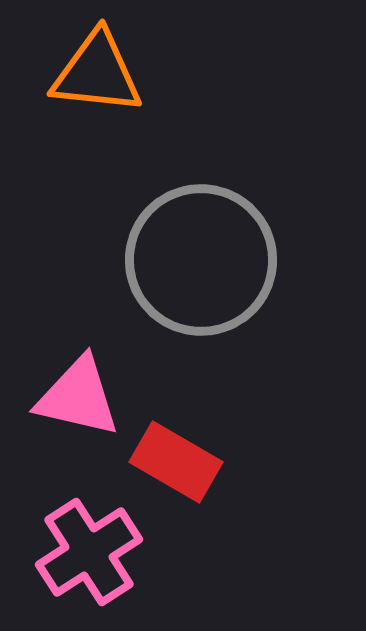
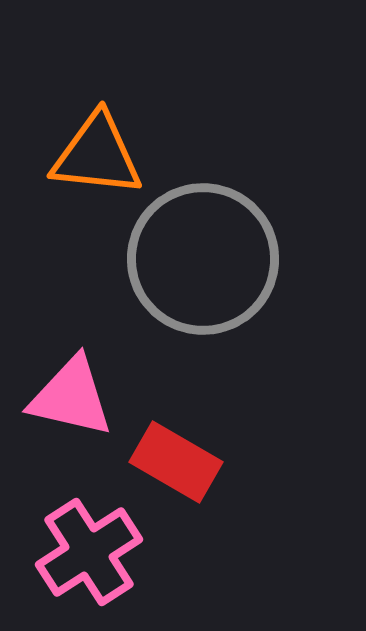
orange triangle: moved 82 px down
gray circle: moved 2 px right, 1 px up
pink triangle: moved 7 px left
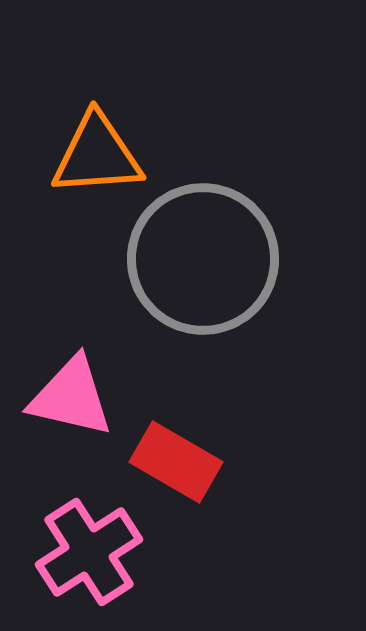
orange triangle: rotated 10 degrees counterclockwise
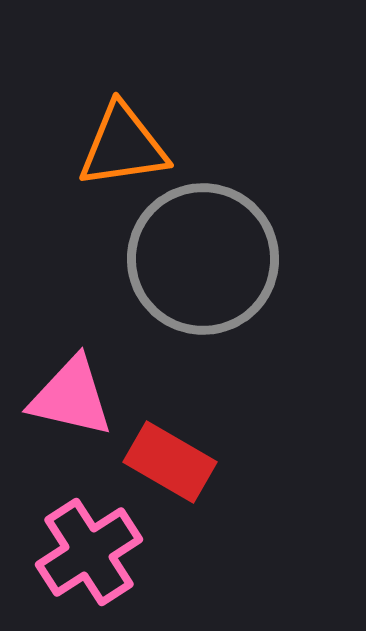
orange triangle: moved 26 px right, 9 px up; rotated 4 degrees counterclockwise
red rectangle: moved 6 px left
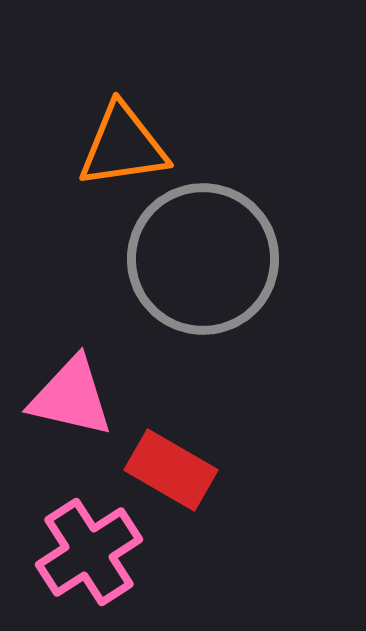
red rectangle: moved 1 px right, 8 px down
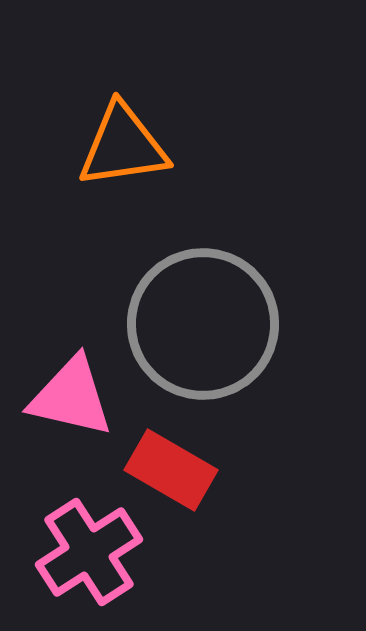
gray circle: moved 65 px down
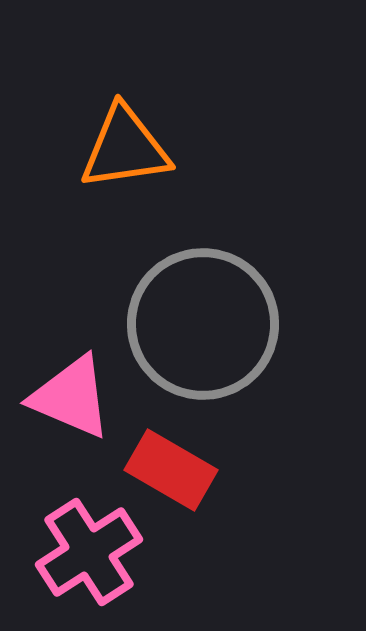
orange triangle: moved 2 px right, 2 px down
pink triangle: rotated 10 degrees clockwise
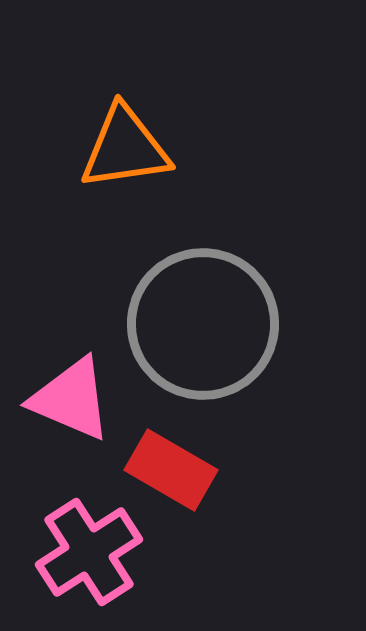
pink triangle: moved 2 px down
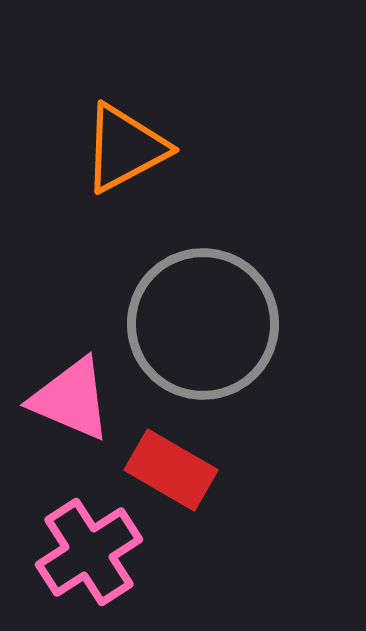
orange triangle: rotated 20 degrees counterclockwise
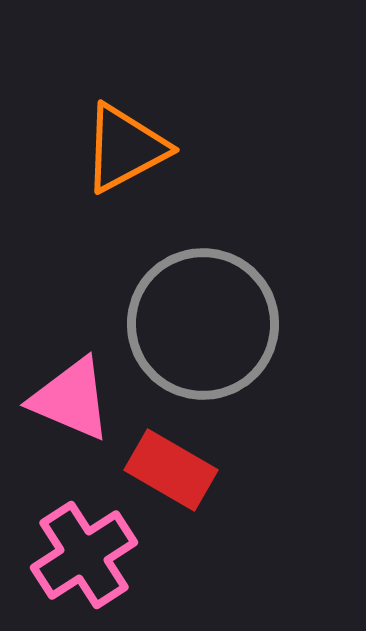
pink cross: moved 5 px left, 3 px down
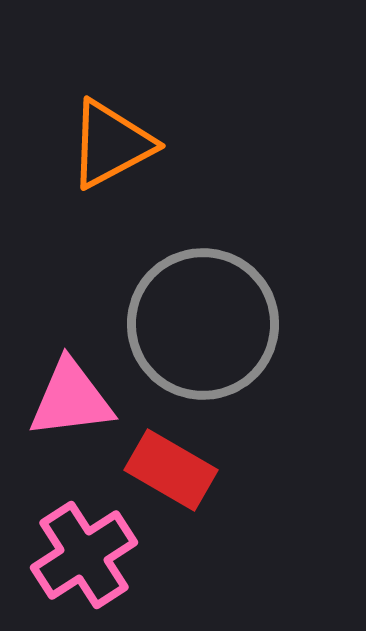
orange triangle: moved 14 px left, 4 px up
pink triangle: rotated 30 degrees counterclockwise
